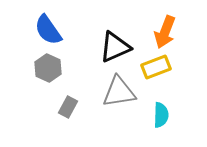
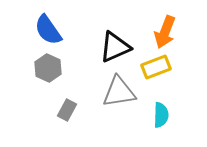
gray rectangle: moved 1 px left, 3 px down
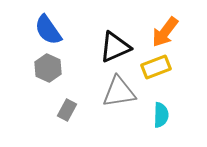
orange arrow: rotated 16 degrees clockwise
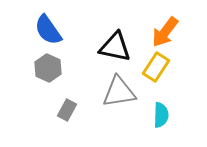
black triangle: rotated 36 degrees clockwise
yellow rectangle: rotated 36 degrees counterclockwise
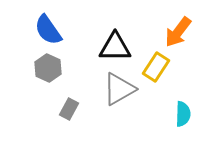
orange arrow: moved 13 px right
black triangle: rotated 12 degrees counterclockwise
gray triangle: moved 3 px up; rotated 21 degrees counterclockwise
gray rectangle: moved 2 px right, 1 px up
cyan semicircle: moved 22 px right, 1 px up
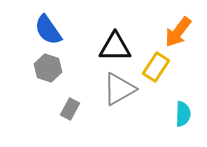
gray hexagon: rotated 8 degrees counterclockwise
gray rectangle: moved 1 px right
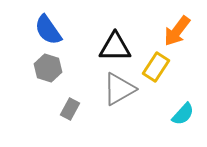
orange arrow: moved 1 px left, 1 px up
cyan semicircle: rotated 40 degrees clockwise
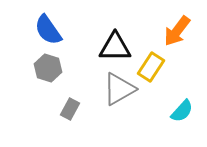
yellow rectangle: moved 5 px left
cyan semicircle: moved 1 px left, 3 px up
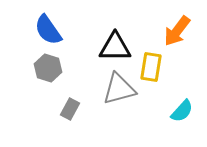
yellow rectangle: rotated 24 degrees counterclockwise
gray triangle: rotated 15 degrees clockwise
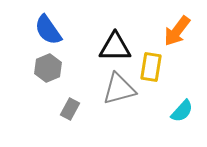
gray hexagon: rotated 20 degrees clockwise
